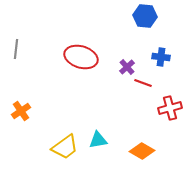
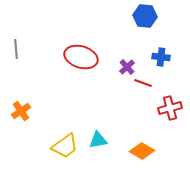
gray line: rotated 12 degrees counterclockwise
yellow trapezoid: moved 1 px up
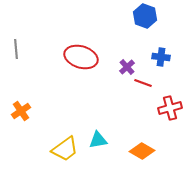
blue hexagon: rotated 15 degrees clockwise
yellow trapezoid: moved 3 px down
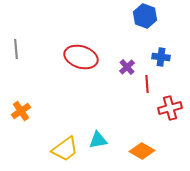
red line: moved 4 px right, 1 px down; rotated 66 degrees clockwise
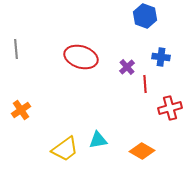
red line: moved 2 px left
orange cross: moved 1 px up
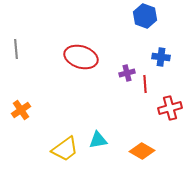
purple cross: moved 6 px down; rotated 28 degrees clockwise
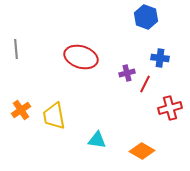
blue hexagon: moved 1 px right, 1 px down
blue cross: moved 1 px left, 1 px down
red line: rotated 30 degrees clockwise
cyan triangle: moved 1 px left; rotated 18 degrees clockwise
yellow trapezoid: moved 11 px left, 33 px up; rotated 116 degrees clockwise
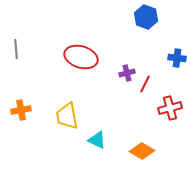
blue cross: moved 17 px right
orange cross: rotated 24 degrees clockwise
yellow trapezoid: moved 13 px right
cyan triangle: rotated 18 degrees clockwise
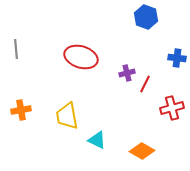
red cross: moved 2 px right
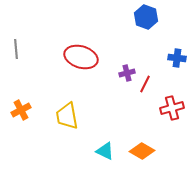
orange cross: rotated 18 degrees counterclockwise
cyan triangle: moved 8 px right, 11 px down
